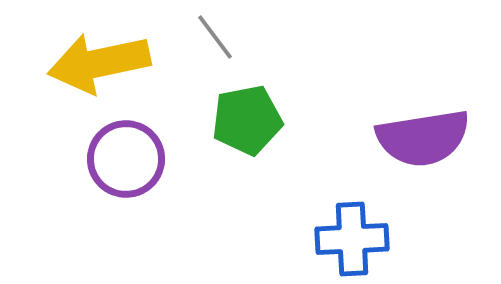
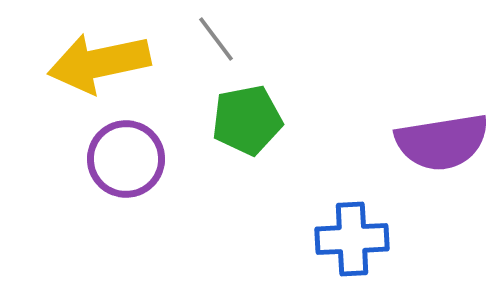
gray line: moved 1 px right, 2 px down
purple semicircle: moved 19 px right, 4 px down
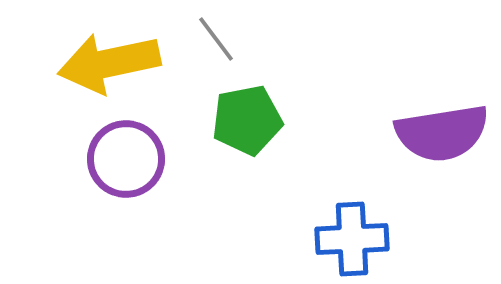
yellow arrow: moved 10 px right
purple semicircle: moved 9 px up
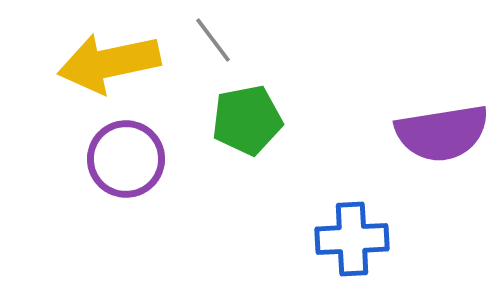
gray line: moved 3 px left, 1 px down
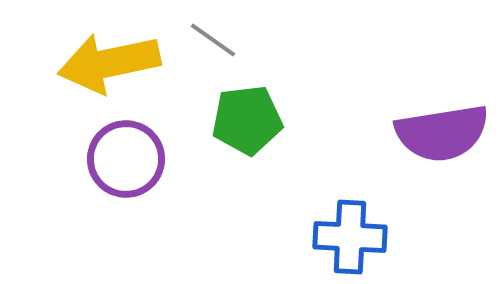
gray line: rotated 18 degrees counterclockwise
green pentagon: rotated 4 degrees clockwise
blue cross: moved 2 px left, 2 px up; rotated 6 degrees clockwise
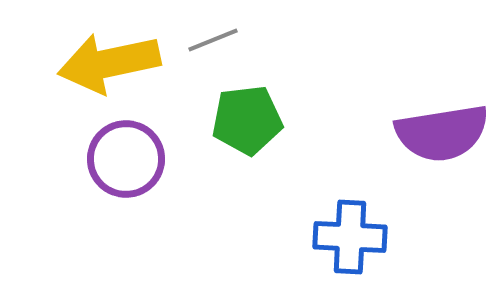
gray line: rotated 57 degrees counterclockwise
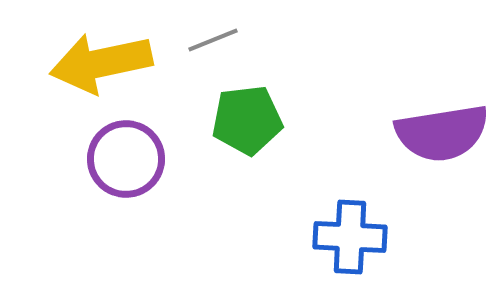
yellow arrow: moved 8 px left
